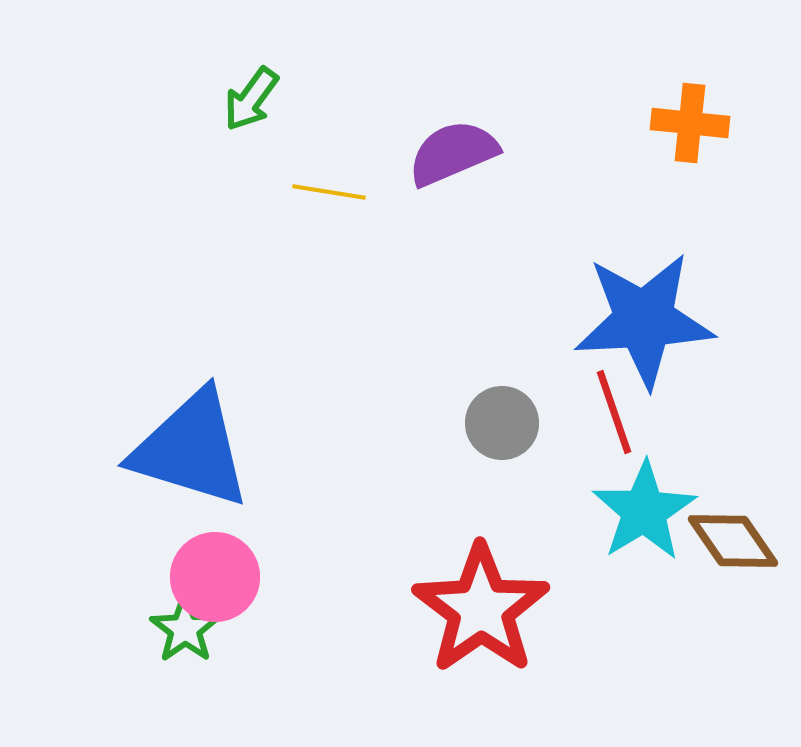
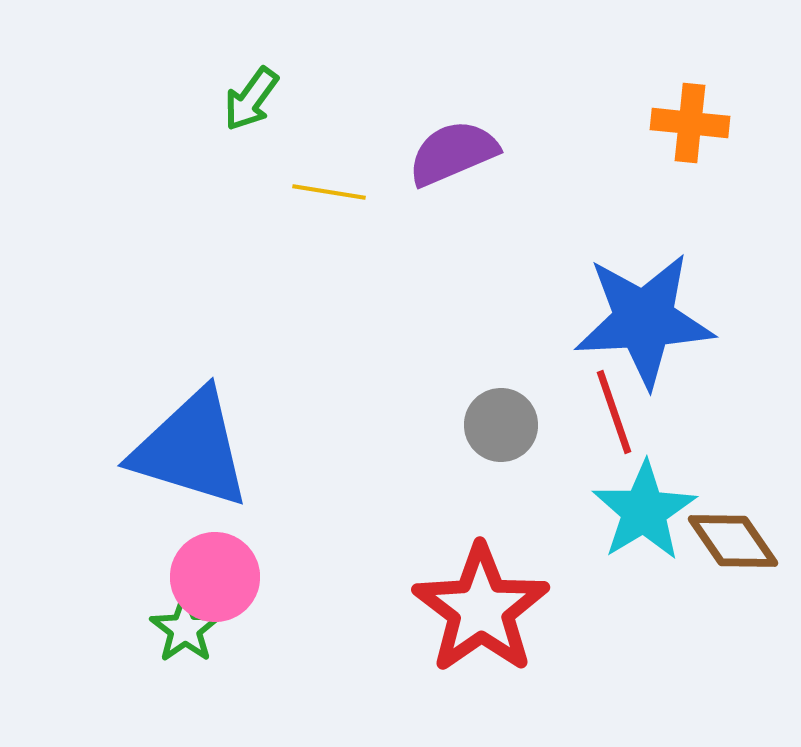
gray circle: moved 1 px left, 2 px down
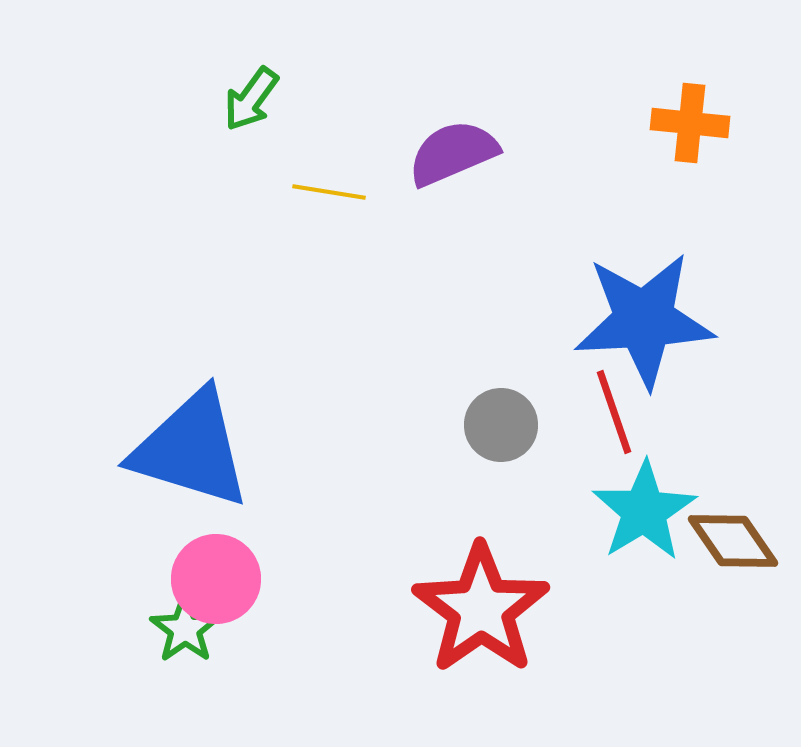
pink circle: moved 1 px right, 2 px down
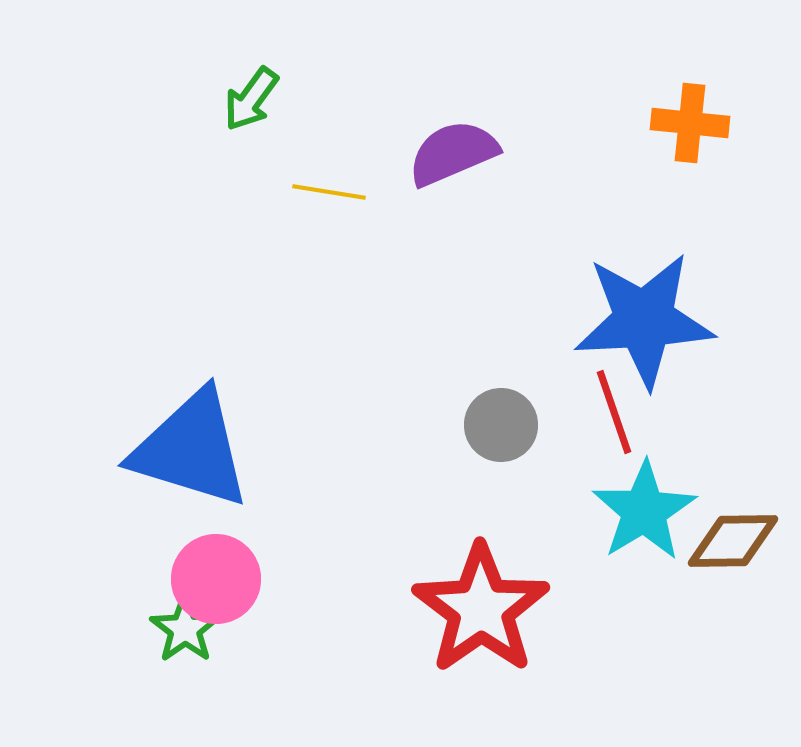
brown diamond: rotated 56 degrees counterclockwise
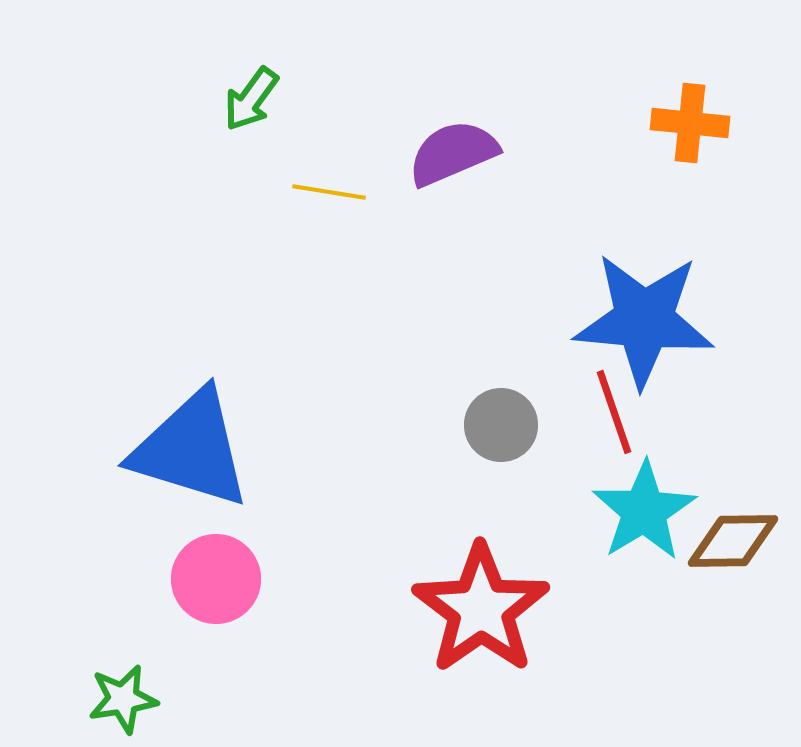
blue star: rotated 8 degrees clockwise
green star: moved 62 px left, 70 px down; rotated 26 degrees clockwise
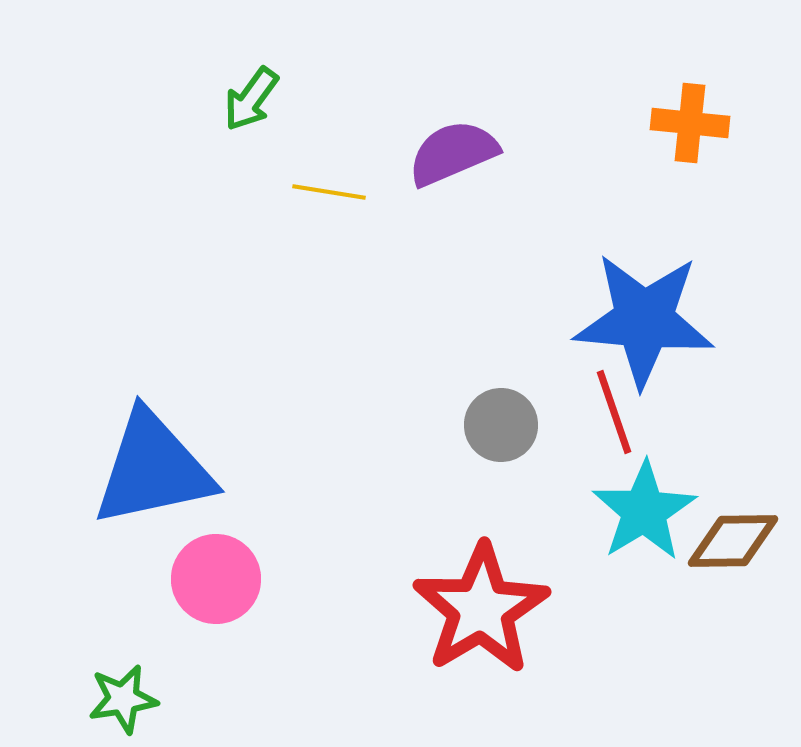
blue triangle: moved 38 px left, 20 px down; rotated 29 degrees counterclockwise
red star: rotated 4 degrees clockwise
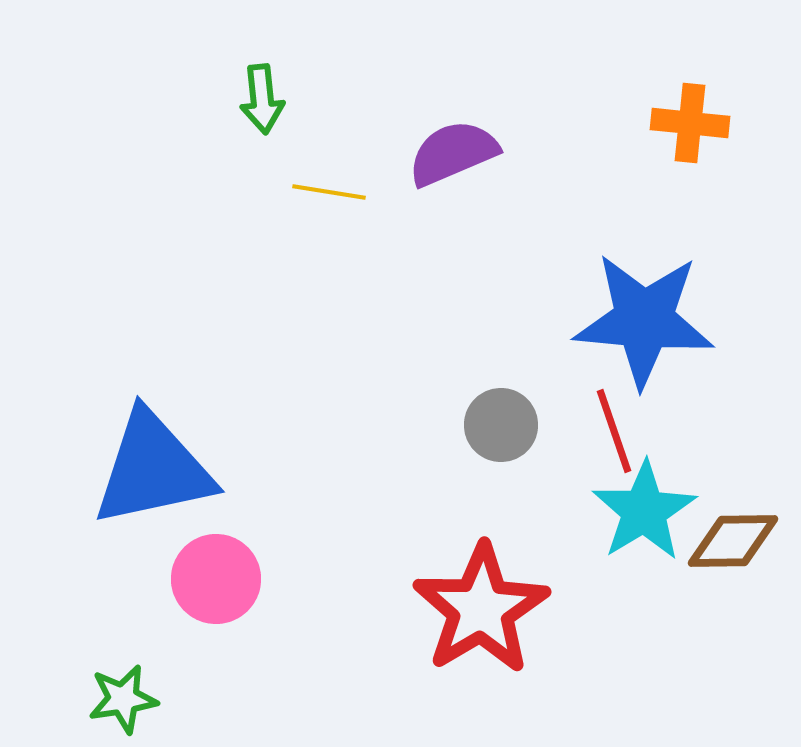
green arrow: moved 11 px right; rotated 42 degrees counterclockwise
red line: moved 19 px down
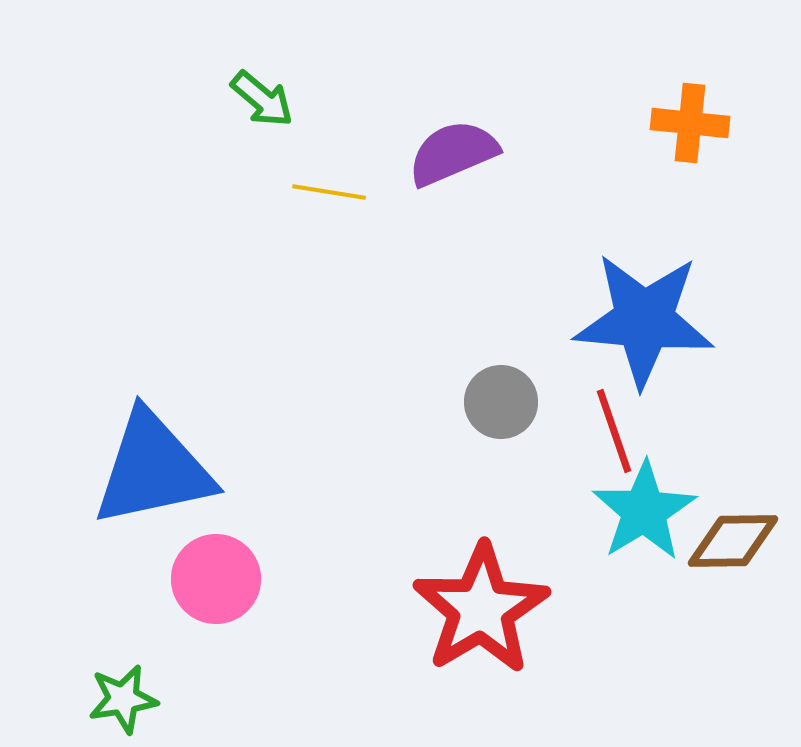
green arrow: rotated 44 degrees counterclockwise
gray circle: moved 23 px up
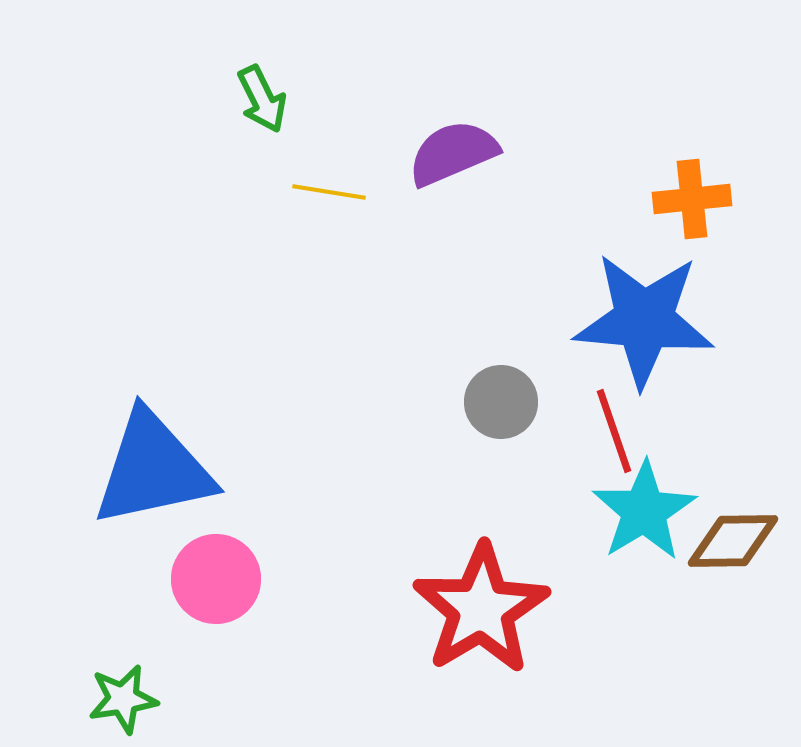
green arrow: rotated 24 degrees clockwise
orange cross: moved 2 px right, 76 px down; rotated 12 degrees counterclockwise
